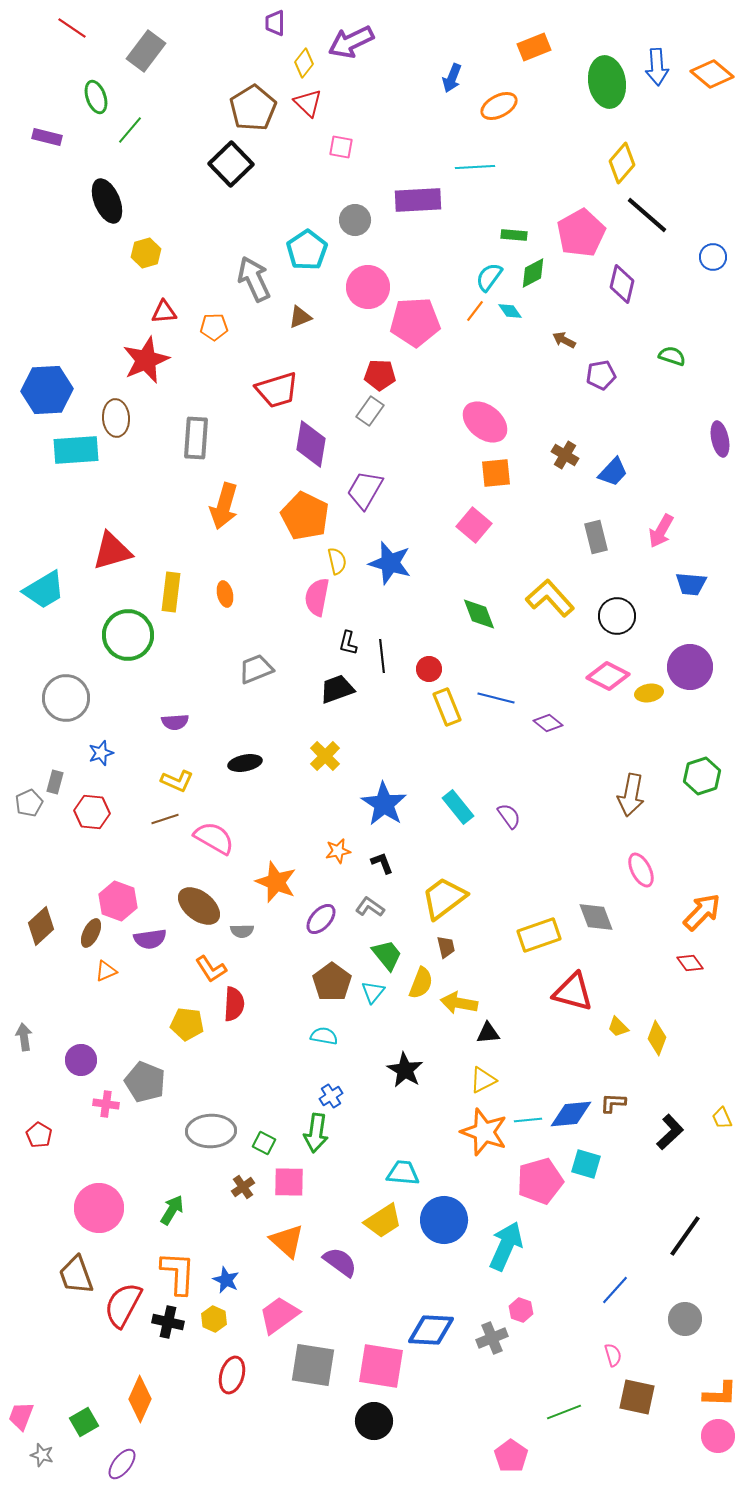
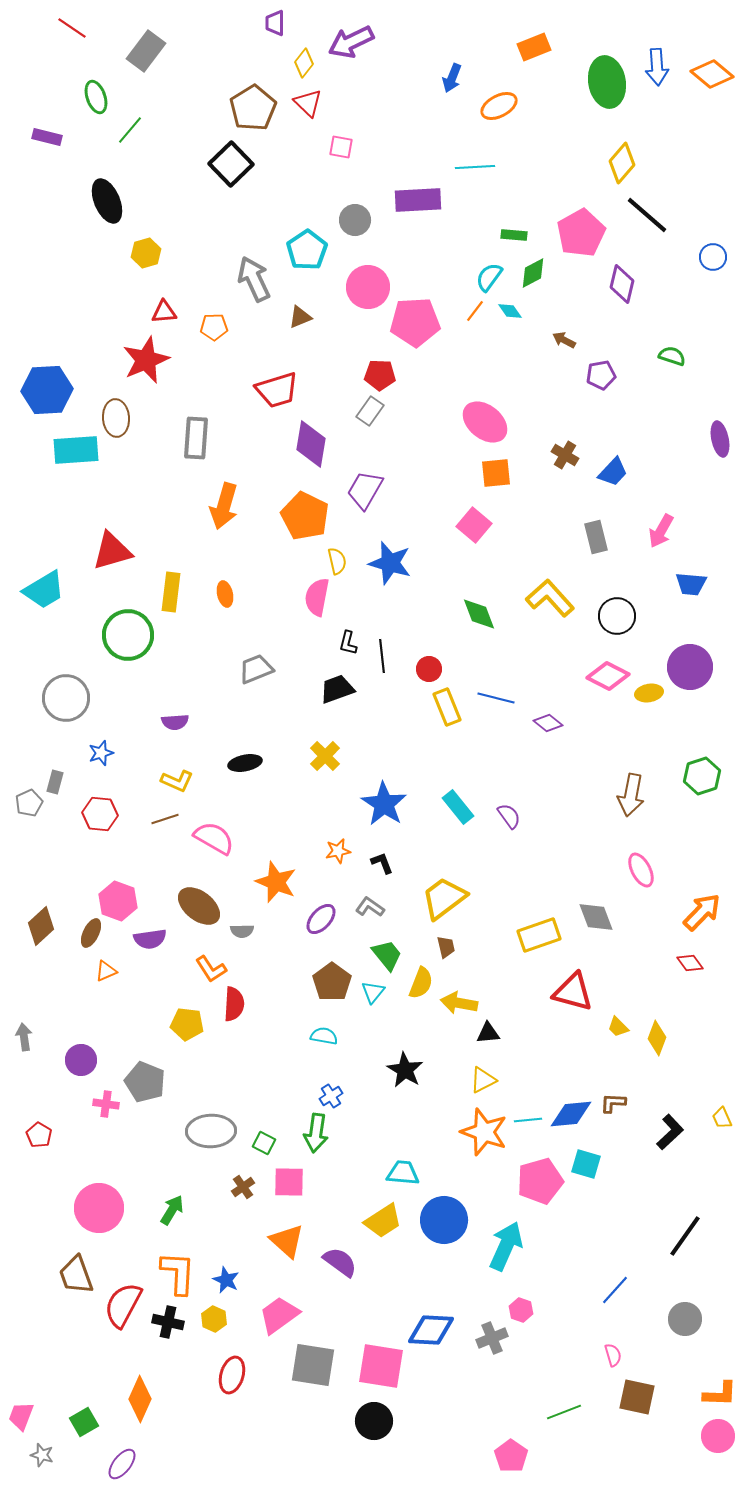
red hexagon at (92, 812): moved 8 px right, 2 px down
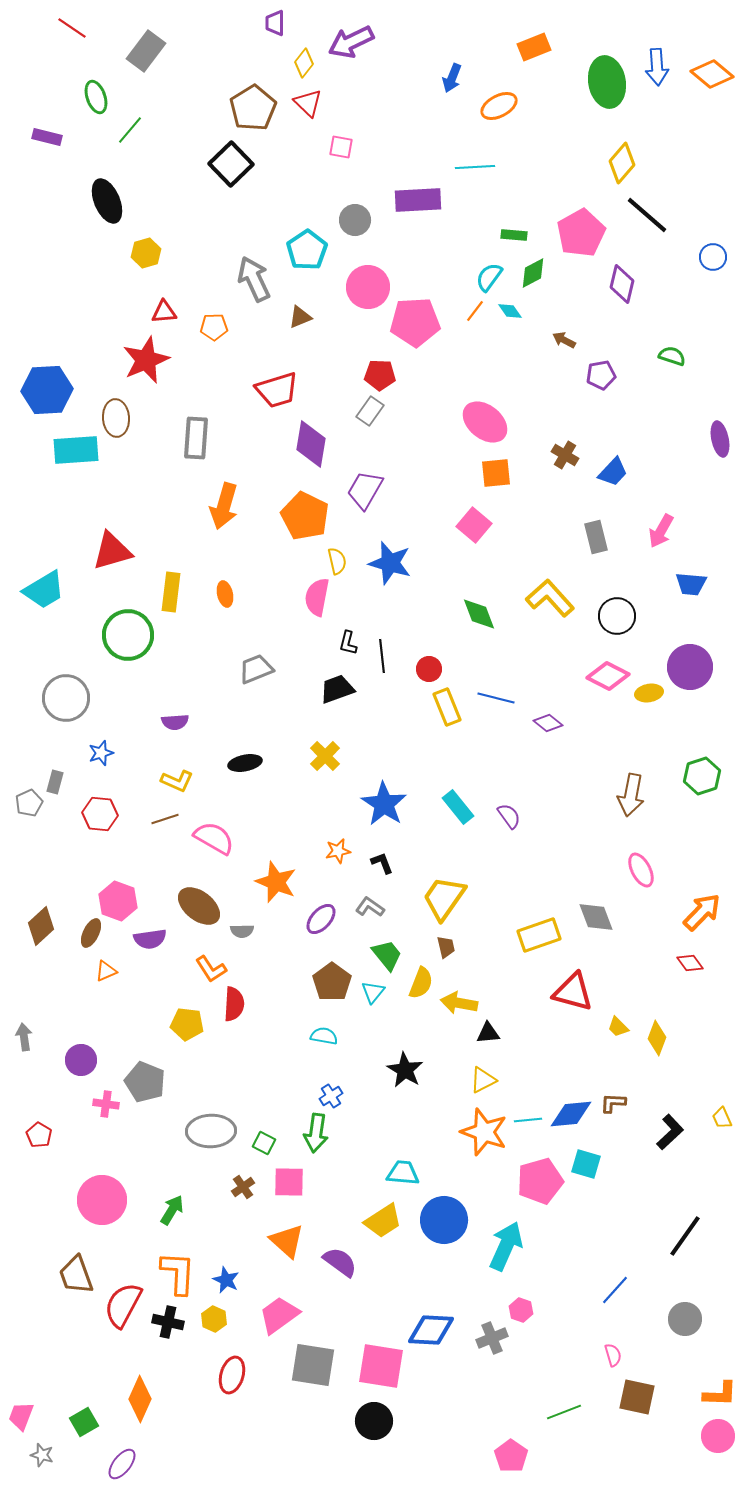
yellow trapezoid at (444, 898): rotated 18 degrees counterclockwise
pink circle at (99, 1208): moved 3 px right, 8 px up
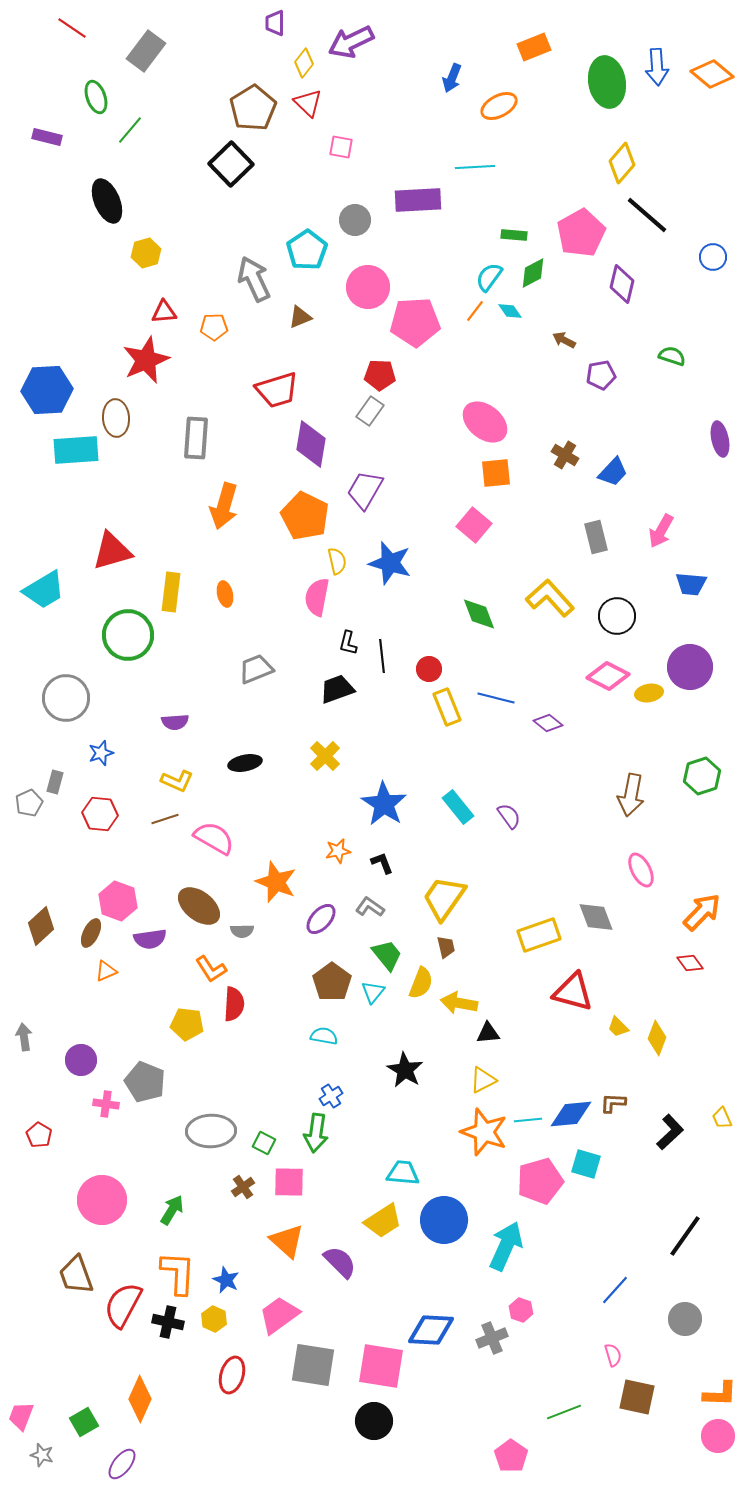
purple semicircle at (340, 1262): rotated 9 degrees clockwise
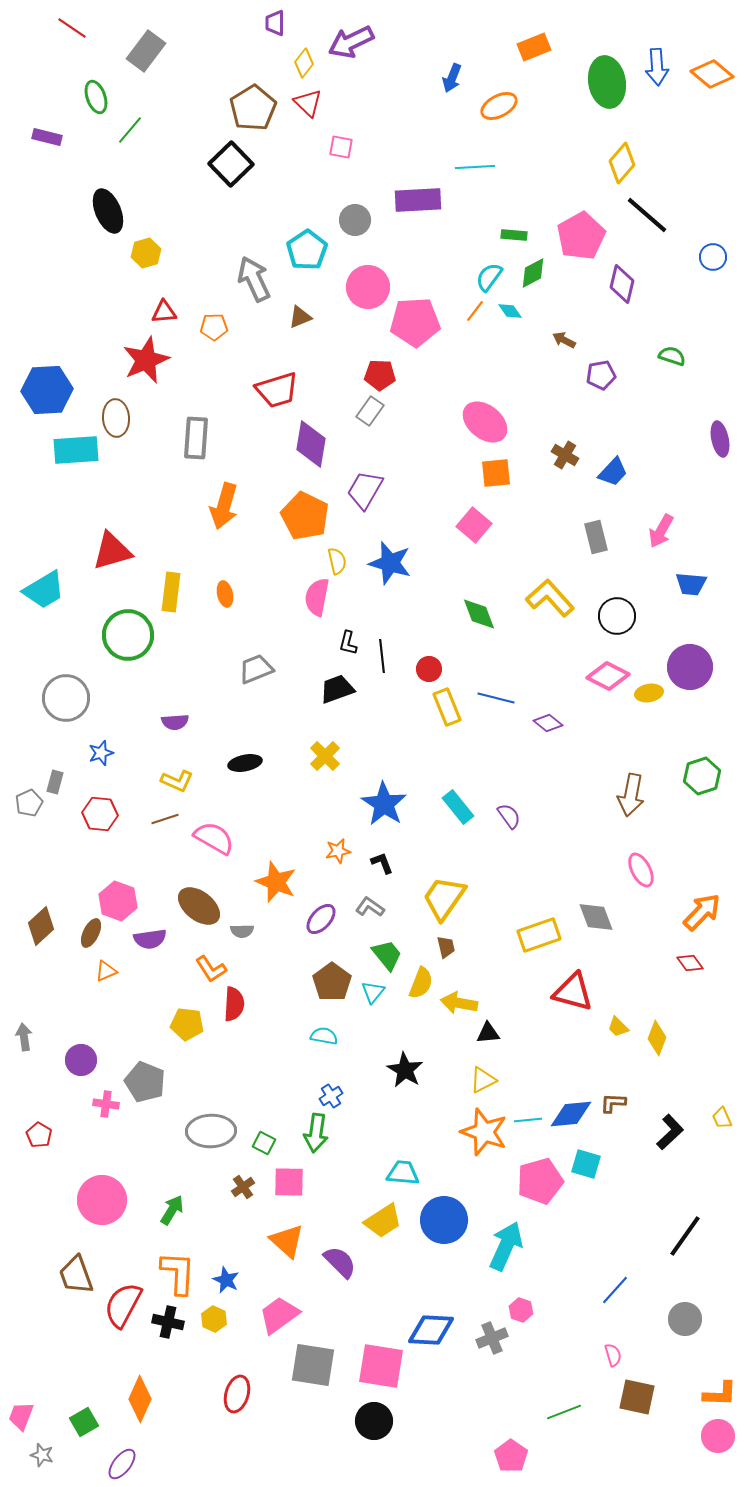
black ellipse at (107, 201): moved 1 px right, 10 px down
pink pentagon at (581, 233): moved 3 px down
red ellipse at (232, 1375): moved 5 px right, 19 px down
